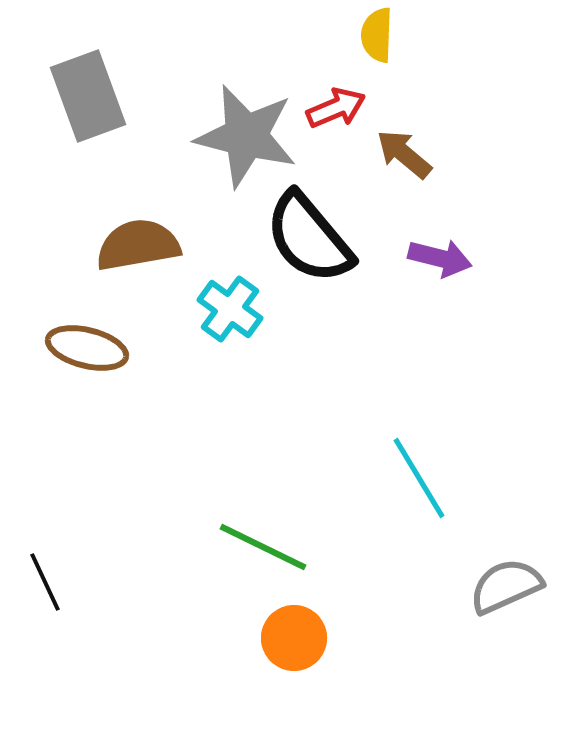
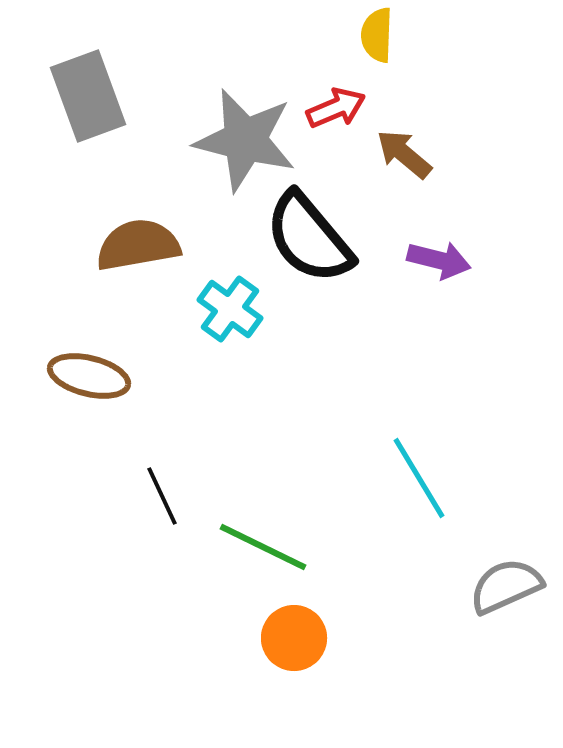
gray star: moved 1 px left, 4 px down
purple arrow: moved 1 px left, 2 px down
brown ellipse: moved 2 px right, 28 px down
black line: moved 117 px right, 86 px up
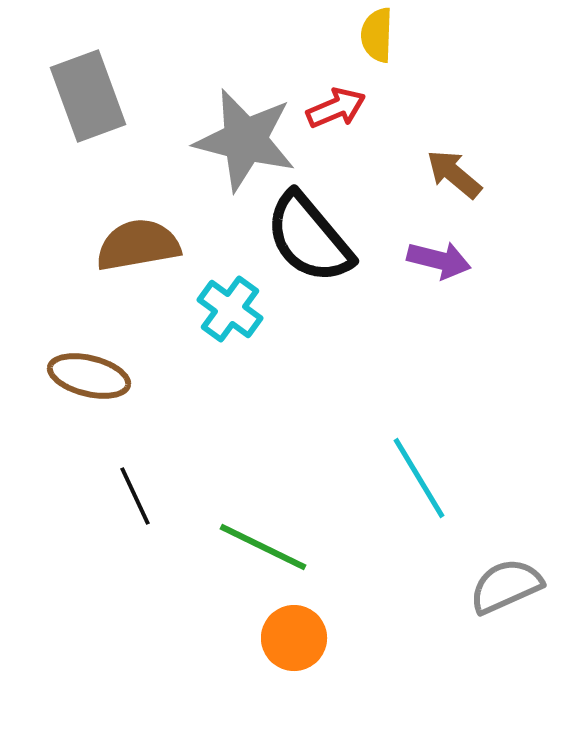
brown arrow: moved 50 px right, 20 px down
black line: moved 27 px left
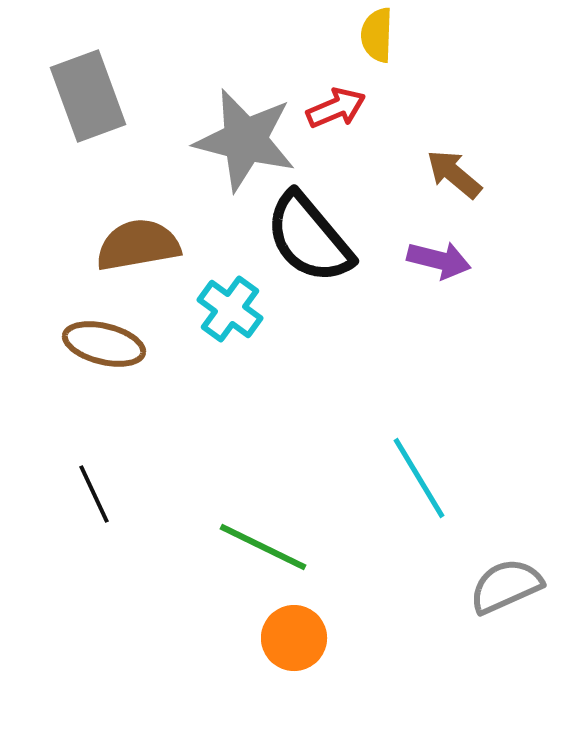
brown ellipse: moved 15 px right, 32 px up
black line: moved 41 px left, 2 px up
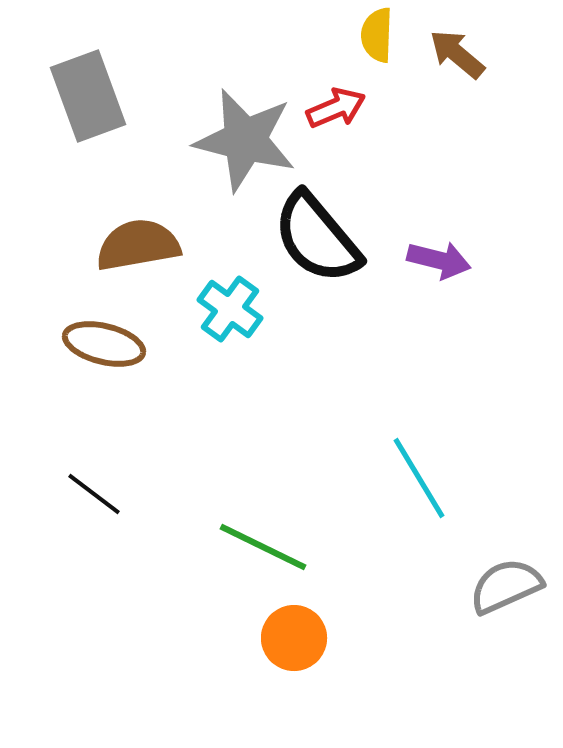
brown arrow: moved 3 px right, 120 px up
black semicircle: moved 8 px right
black line: rotated 28 degrees counterclockwise
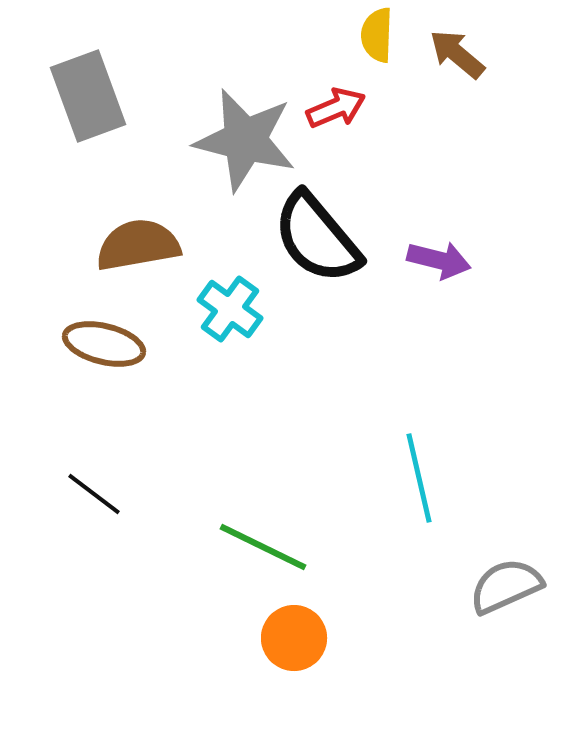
cyan line: rotated 18 degrees clockwise
